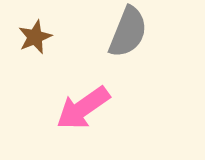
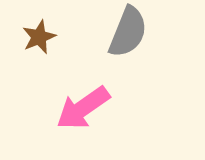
brown star: moved 4 px right
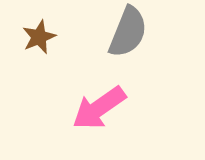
pink arrow: moved 16 px right
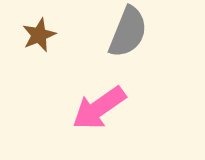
brown star: moved 2 px up
